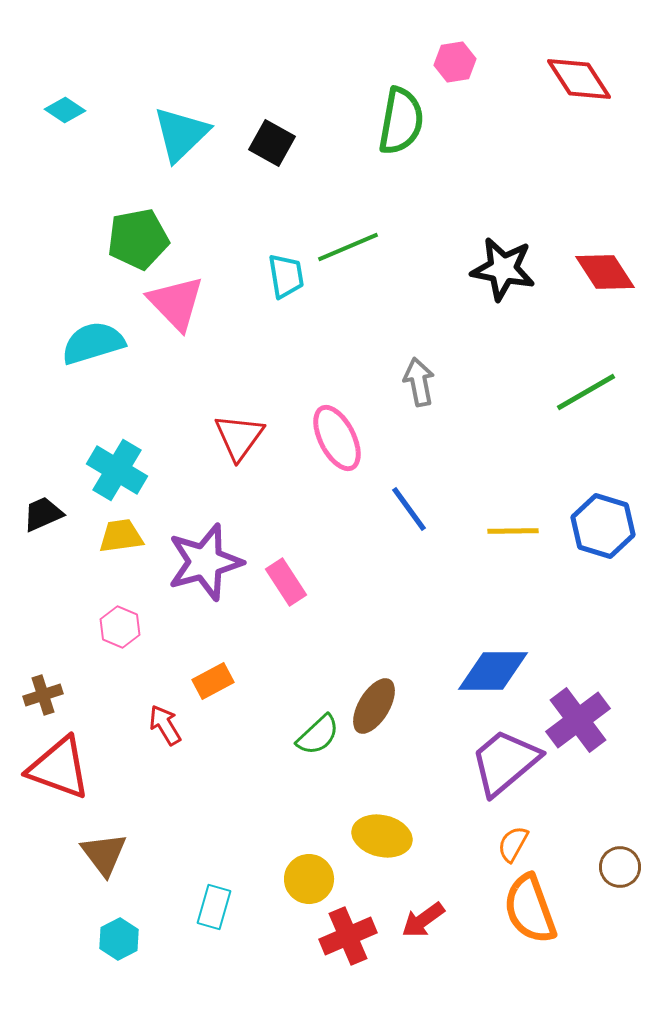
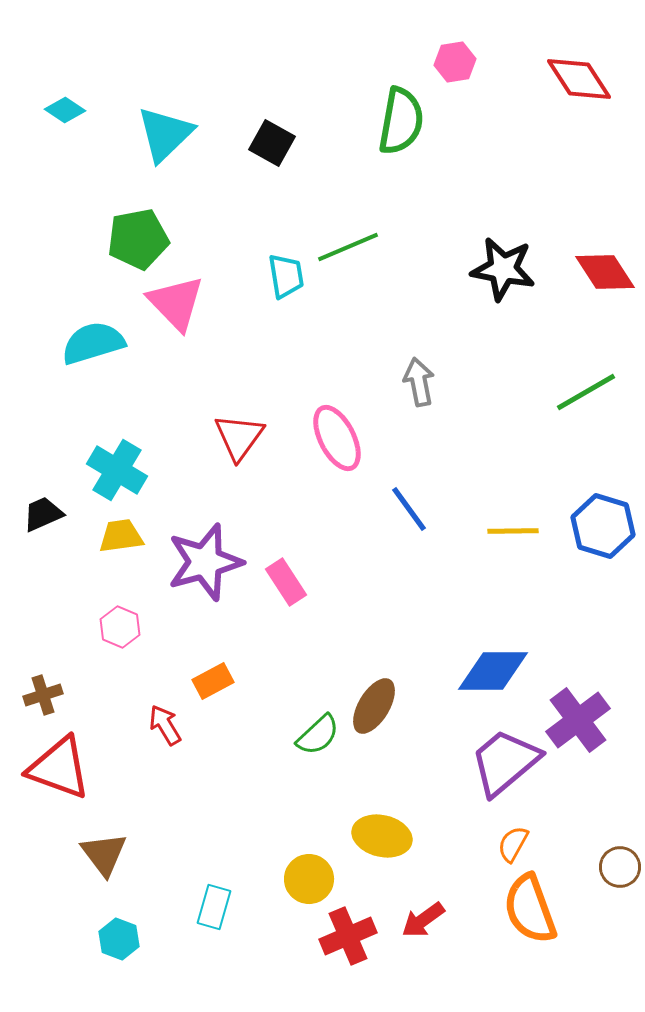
cyan triangle at (181, 134): moved 16 px left
cyan hexagon at (119, 939): rotated 12 degrees counterclockwise
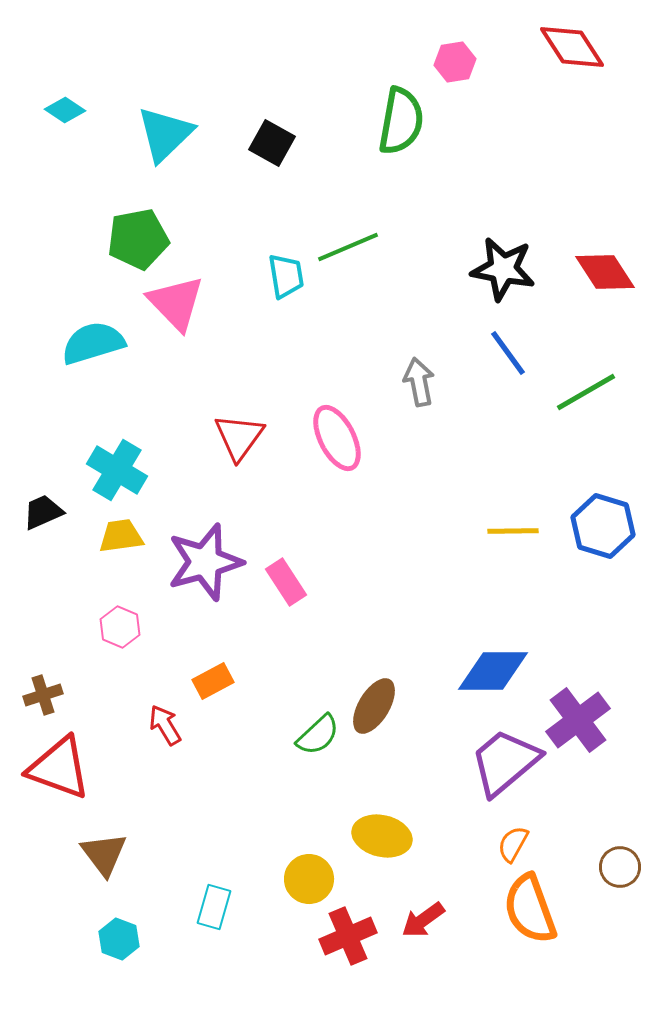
red diamond at (579, 79): moved 7 px left, 32 px up
blue line at (409, 509): moved 99 px right, 156 px up
black trapezoid at (43, 514): moved 2 px up
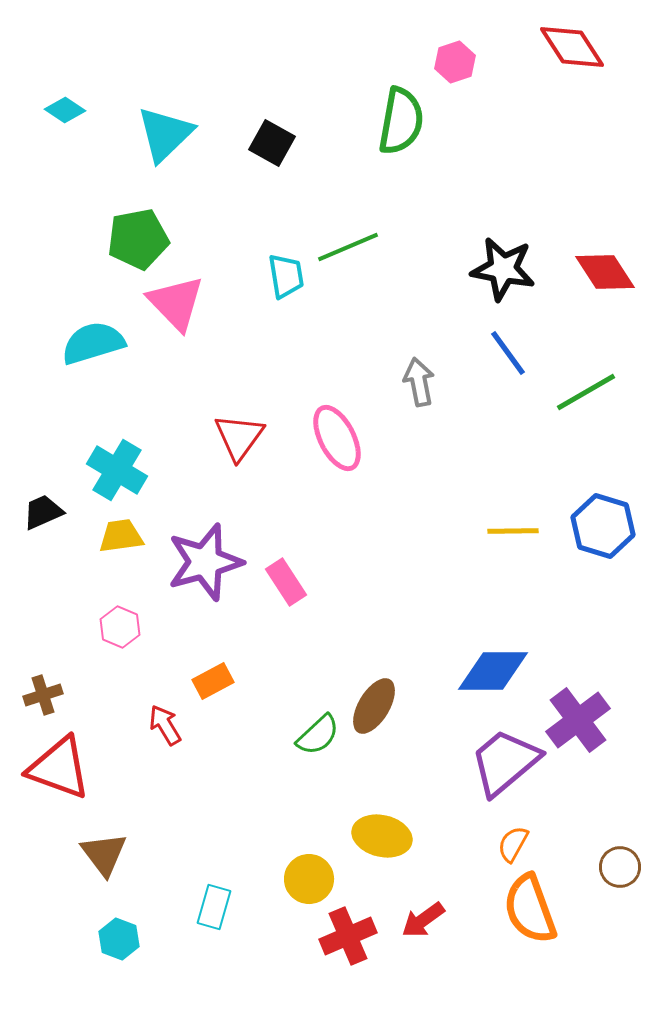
pink hexagon at (455, 62): rotated 9 degrees counterclockwise
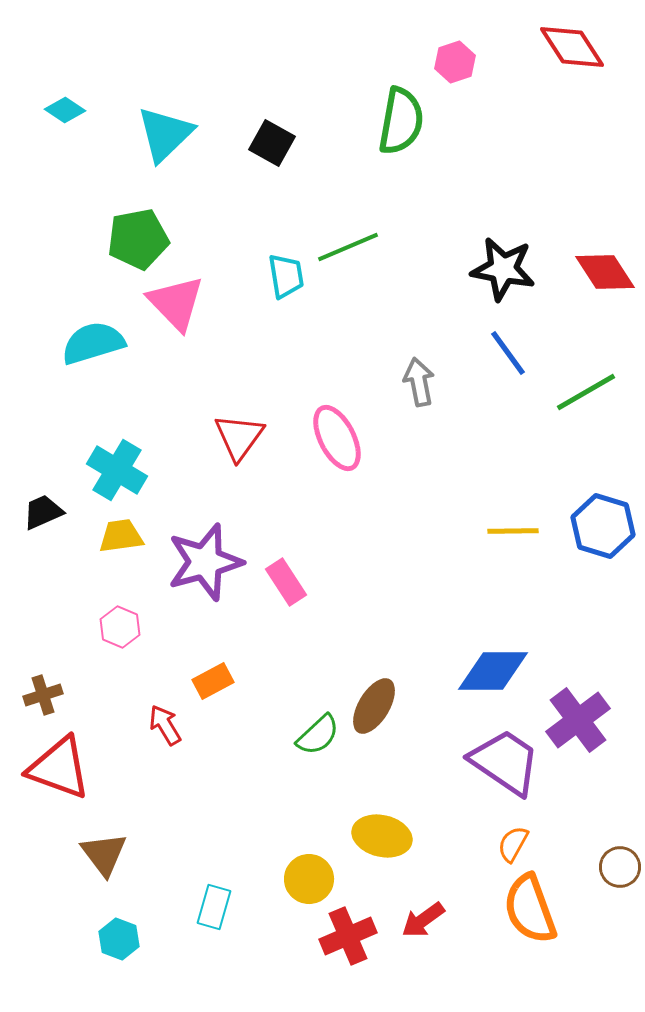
purple trapezoid at (505, 762): rotated 74 degrees clockwise
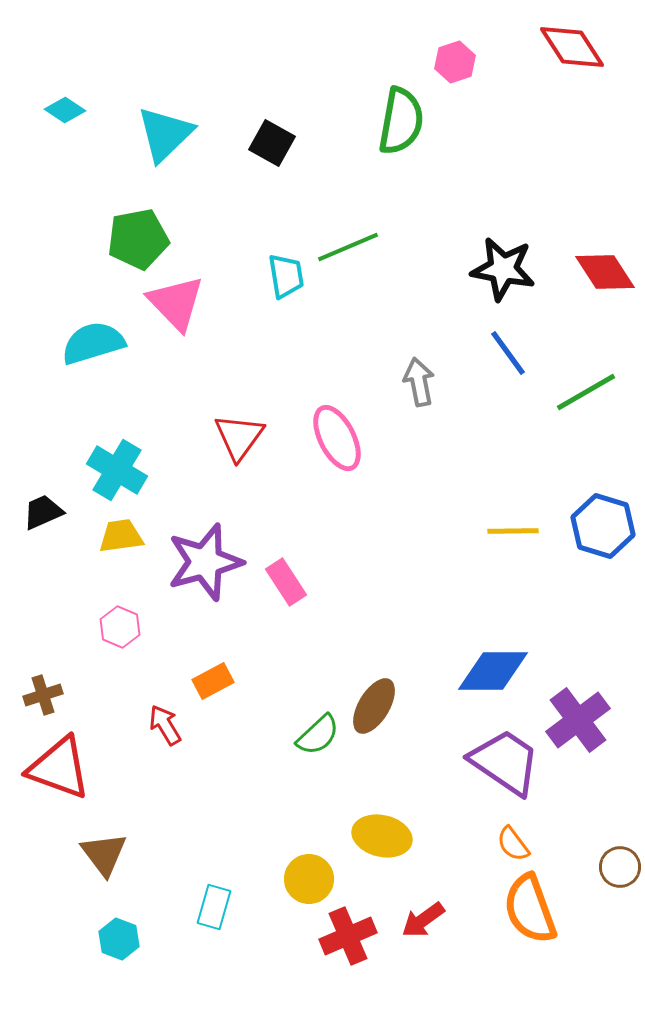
orange semicircle at (513, 844): rotated 66 degrees counterclockwise
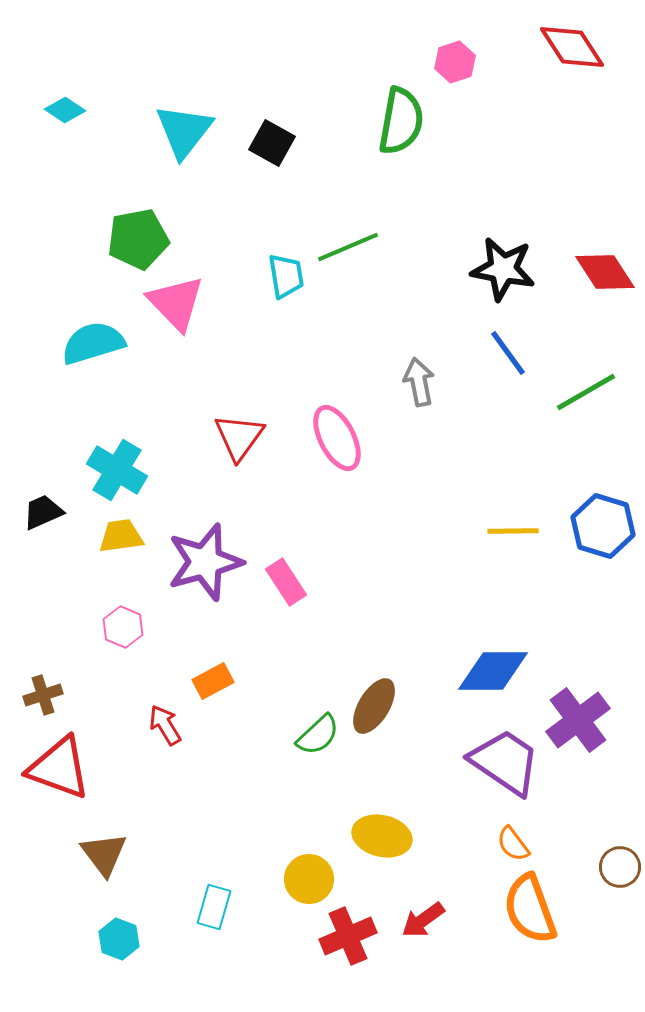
cyan triangle at (165, 134): moved 19 px right, 3 px up; rotated 8 degrees counterclockwise
pink hexagon at (120, 627): moved 3 px right
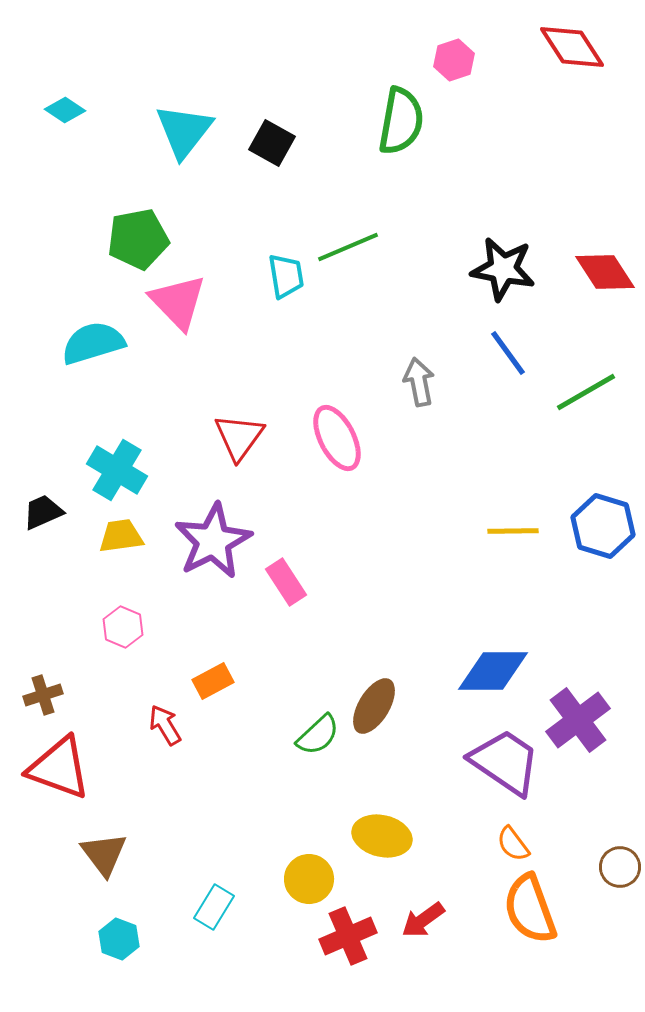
pink hexagon at (455, 62): moved 1 px left, 2 px up
pink triangle at (176, 303): moved 2 px right, 1 px up
purple star at (205, 562): moved 8 px right, 21 px up; rotated 12 degrees counterclockwise
cyan rectangle at (214, 907): rotated 15 degrees clockwise
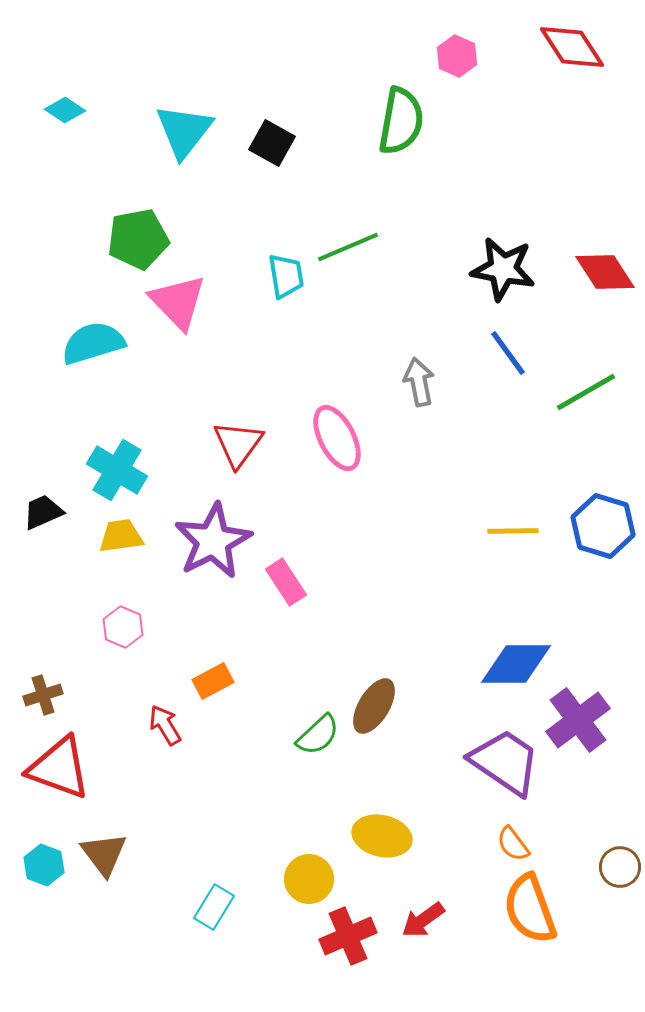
pink hexagon at (454, 60): moved 3 px right, 4 px up; rotated 18 degrees counterclockwise
red triangle at (239, 437): moved 1 px left, 7 px down
blue diamond at (493, 671): moved 23 px right, 7 px up
cyan hexagon at (119, 939): moved 75 px left, 74 px up
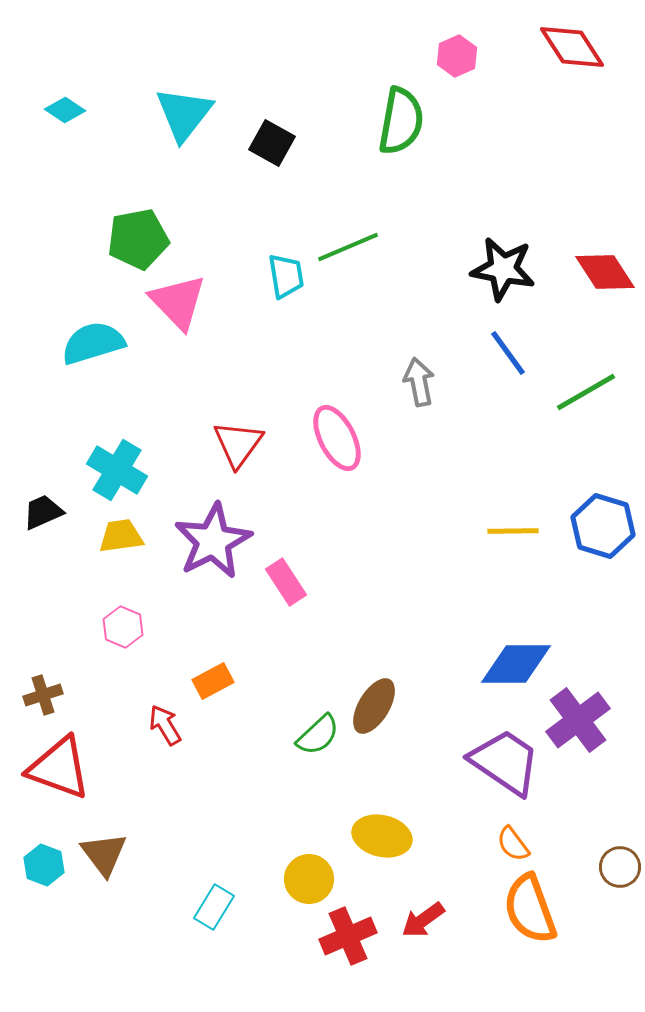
pink hexagon at (457, 56): rotated 12 degrees clockwise
cyan triangle at (184, 131): moved 17 px up
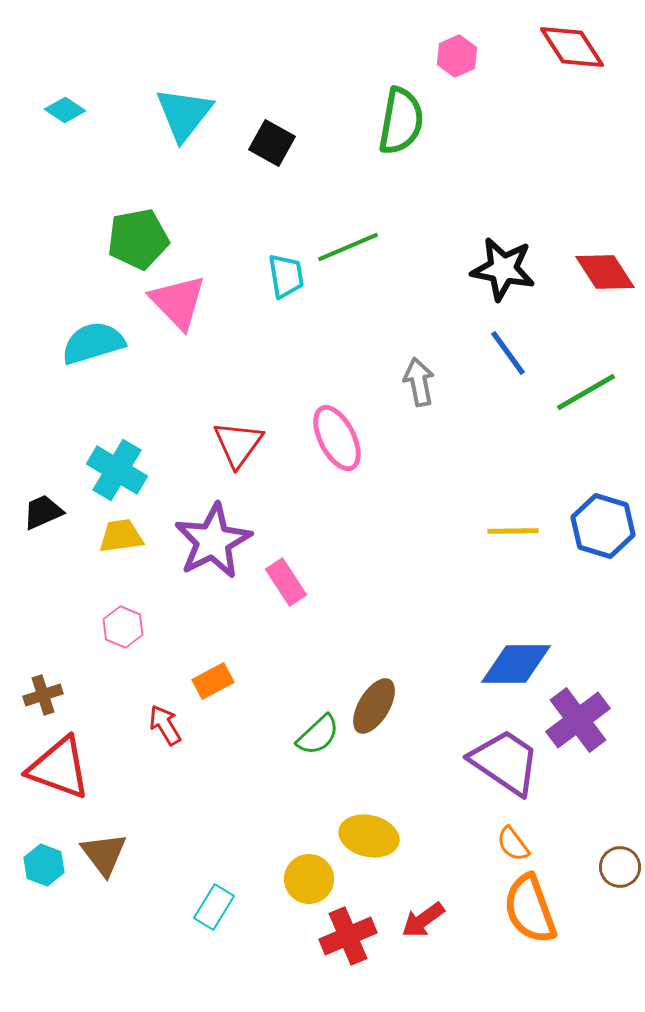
yellow ellipse at (382, 836): moved 13 px left
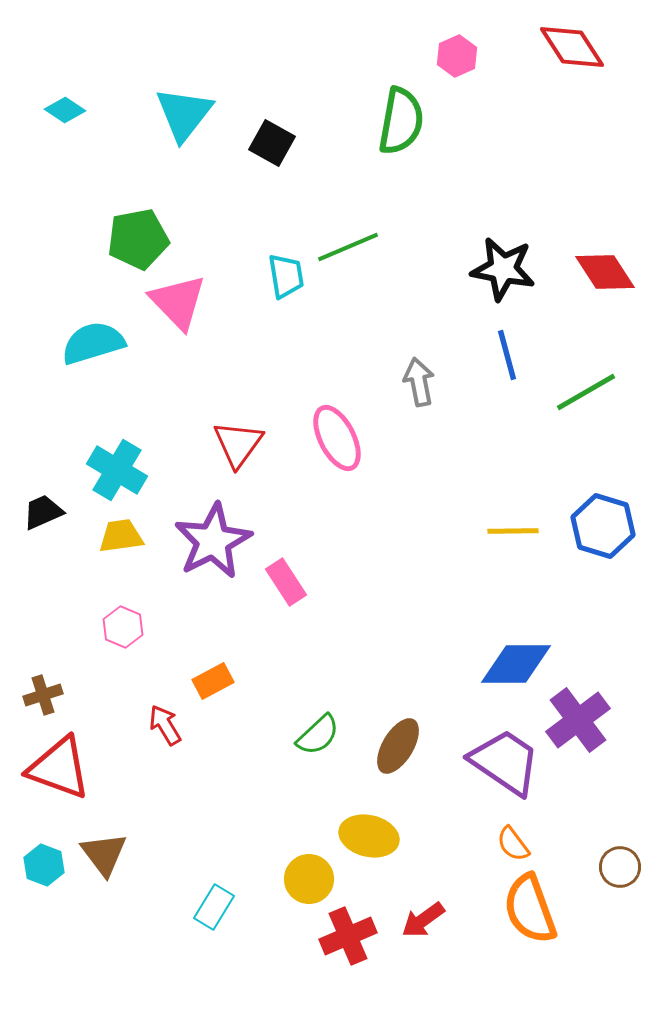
blue line at (508, 353): moved 1 px left, 2 px down; rotated 21 degrees clockwise
brown ellipse at (374, 706): moved 24 px right, 40 px down
